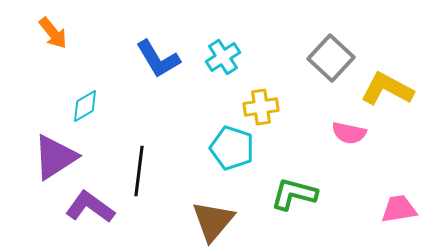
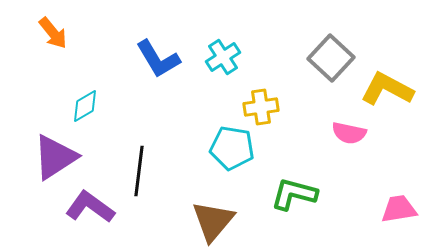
cyan pentagon: rotated 9 degrees counterclockwise
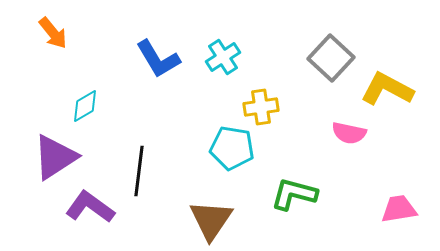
brown triangle: moved 2 px left, 1 px up; rotated 6 degrees counterclockwise
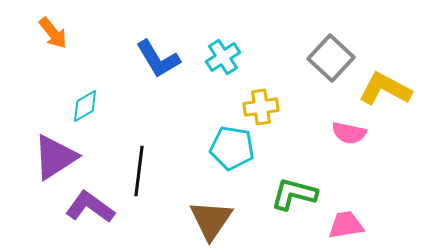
yellow L-shape: moved 2 px left
pink trapezoid: moved 53 px left, 16 px down
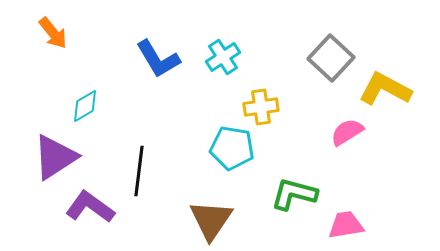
pink semicircle: moved 2 px left, 1 px up; rotated 136 degrees clockwise
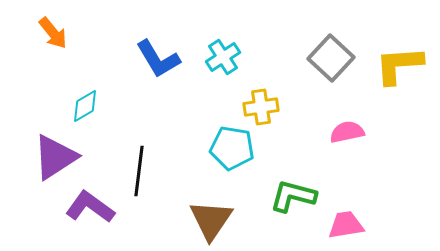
yellow L-shape: moved 14 px right, 24 px up; rotated 32 degrees counterclockwise
pink semicircle: rotated 20 degrees clockwise
green L-shape: moved 1 px left, 2 px down
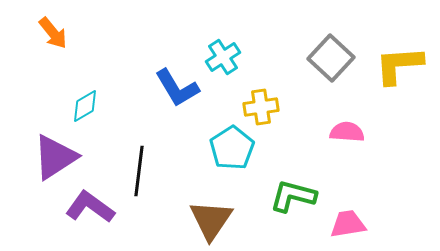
blue L-shape: moved 19 px right, 29 px down
pink semicircle: rotated 16 degrees clockwise
cyan pentagon: rotated 30 degrees clockwise
pink trapezoid: moved 2 px right, 1 px up
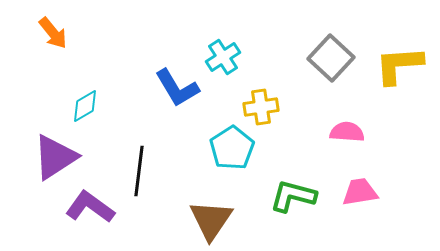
pink trapezoid: moved 12 px right, 32 px up
